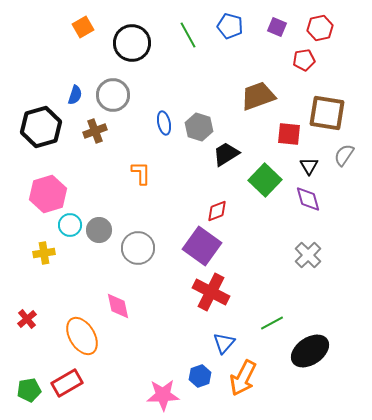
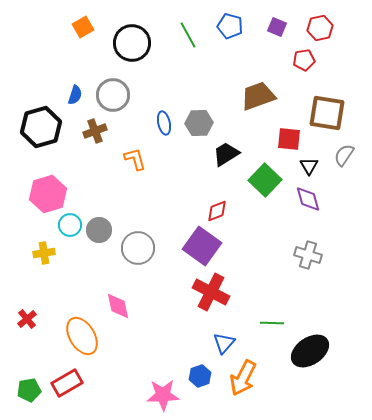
gray hexagon at (199, 127): moved 4 px up; rotated 20 degrees counterclockwise
red square at (289, 134): moved 5 px down
orange L-shape at (141, 173): moved 6 px left, 14 px up; rotated 15 degrees counterclockwise
gray cross at (308, 255): rotated 28 degrees counterclockwise
green line at (272, 323): rotated 30 degrees clockwise
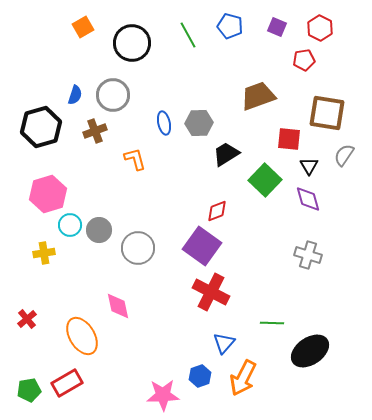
red hexagon at (320, 28): rotated 20 degrees counterclockwise
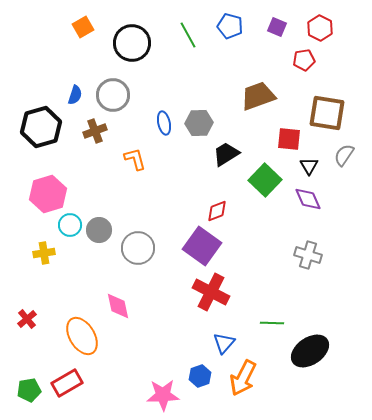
purple diamond at (308, 199): rotated 8 degrees counterclockwise
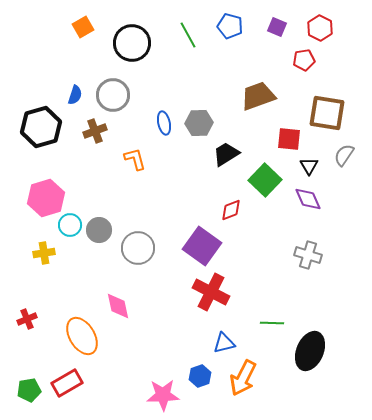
pink hexagon at (48, 194): moved 2 px left, 4 px down
red diamond at (217, 211): moved 14 px right, 1 px up
red cross at (27, 319): rotated 18 degrees clockwise
blue triangle at (224, 343): rotated 35 degrees clockwise
black ellipse at (310, 351): rotated 33 degrees counterclockwise
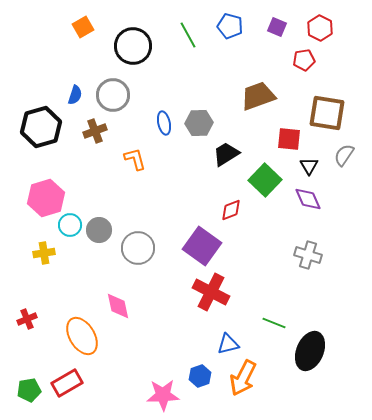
black circle at (132, 43): moved 1 px right, 3 px down
green line at (272, 323): moved 2 px right; rotated 20 degrees clockwise
blue triangle at (224, 343): moved 4 px right, 1 px down
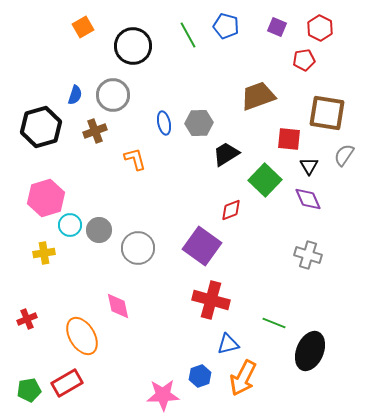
blue pentagon at (230, 26): moved 4 px left
red cross at (211, 292): moved 8 px down; rotated 12 degrees counterclockwise
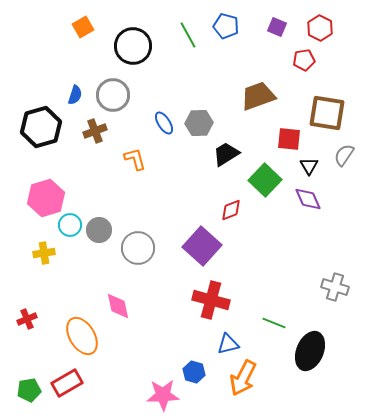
blue ellipse at (164, 123): rotated 20 degrees counterclockwise
purple square at (202, 246): rotated 6 degrees clockwise
gray cross at (308, 255): moved 27 px right, 32 px down
blue hexagon at (200, 376): moved 6 px left, 4 px up; rotated 25 degrees counterclockwise
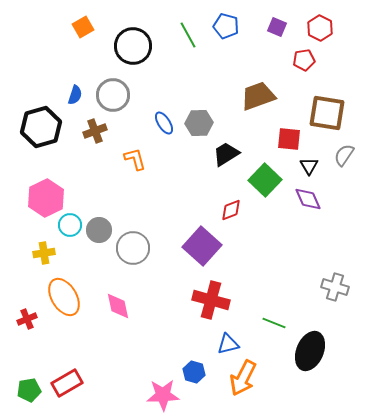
pink hexagon at (46, 198): rotated 9 degrees counterclockwise
gray circle at (138, 248): moved 5 px left
orange ellipse at (82, 336): moved 18 px left, 39 px up
